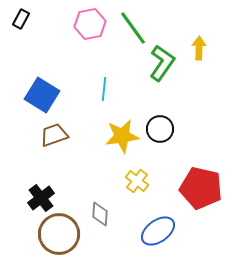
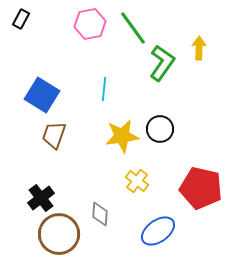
brown trapezoid: rotated 52 degrees counterclockwise
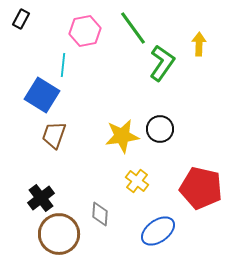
pink hexagon: moved 5 px left, 7 px down
yellow arrow: moved 4 px up
cyan line: moved 41 px left, 24 px up
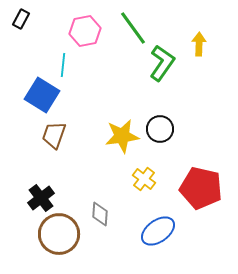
yellow cross: moved 7 px right, 2 px up
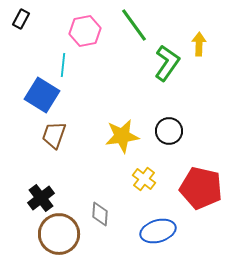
green line: moved 1 px right, 3 px up
green L-shape: moved 5 px right
black circle: moved 9 px right, 2 px down
blue ellipse: rotated 20 degrees clockwise
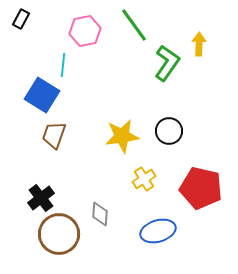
yellow cross: rotated 20 degrees clockwise
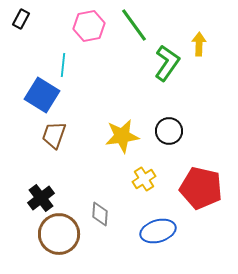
pink hexagon: moved 4 px right, 5 px up
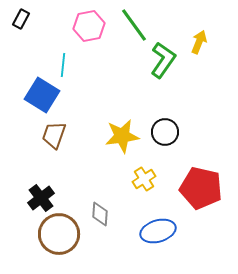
yellow arrow: moved 2 px up; rotated 20 degrees clockwise
green L-shape: moved 4 px left, 3 px up
black circle: moved 4 px left, 1 px down
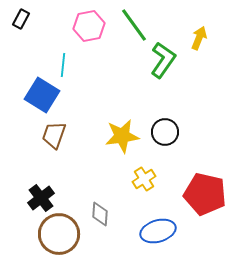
yellow arrow: moved 4 px up
red pentagon: moved 4 px right, 6 px down
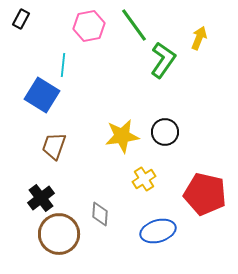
brown trapezoid: moved 11 px down
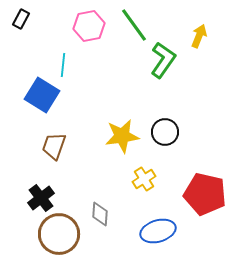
yellow arrow: moved 2 px up
